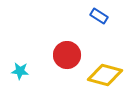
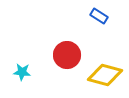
cyan star: moved 2 px right, 1 px down
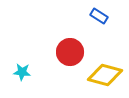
red circle: moved 3 px right, 3 px up
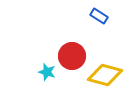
red circle: moved 2 px right, 4 px down
cyan star: moved 25 px right; rotated 12 degrees clockwise
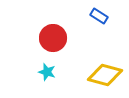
red circle: moved 19 px left, 18 px up
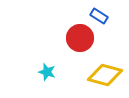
red circle: moved 27 px right
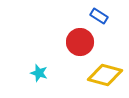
red circle: moved 4 px down
cyan star: moved 8 px left, 1 px down
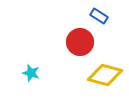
cyan star: moved 8 px left
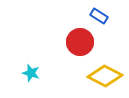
yellow diamond: moved 1 px down; rotated 12 degrees clockwise
